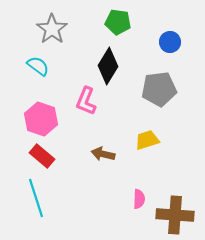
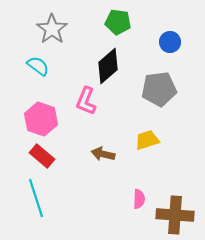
black diamond: rotated 18 degrees clockwise
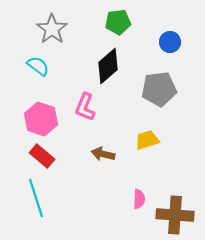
green pentagon: rotated 15 degrees counterclockwise
pink L-shape: moved 1 px left, 6 px down
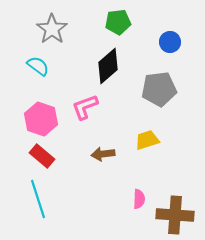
pink L-shape: rotated 48 degrees clockwise
brown arrow: rotated 20 degrees counterclockwise
cyan line: moved 2 px right, 1 px down
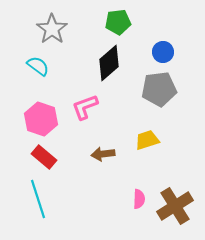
blue circle: moved 7 px left, 10 px down
black diamond: moved 1 px right, 3 px up
red rectangle: moved 2 px right, 1 px down
brown cross: moved 9 px up; rotated 36 degrees counterclockwise
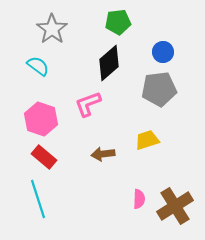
pink L-shape: moved 3 px right, 3 px up
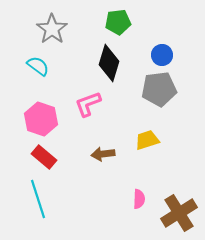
blue circle: moved 1 px left, 3 px down
black diamond: rotated 33 degrees counterclockwise
brown cross: moved 4 px right, 7 px down
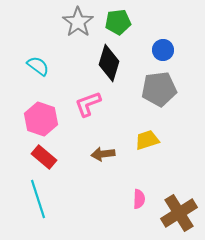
gray star: moved 26 px right, 7 px up
blue circle: moved 1 px right, 5 px up
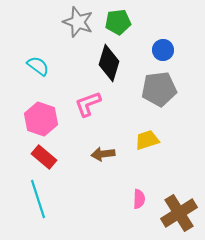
gray star: rotated 16 degrees counterclockwise
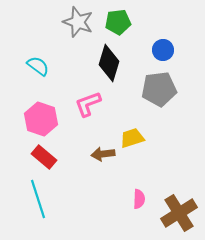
yellow trapezoid: moved 15 px left, 2 px up
